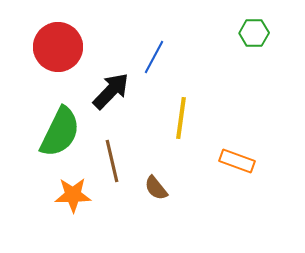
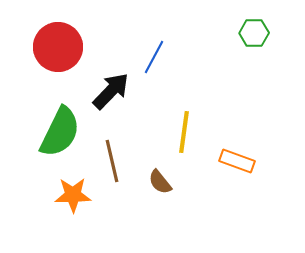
yellow line: moved 3 px right, 14 px down
brown semicircle: moved 4 px right, 6 px up
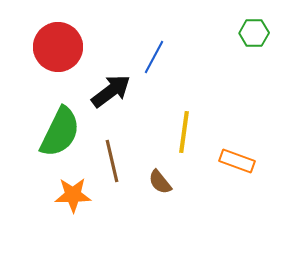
black arrow: rotated 9 degrees clockwise
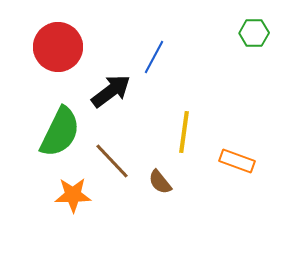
brown line: rotated 30 degrees counterclockwise
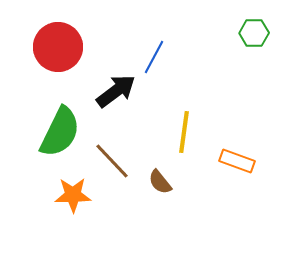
black arrow: moved 5 px right
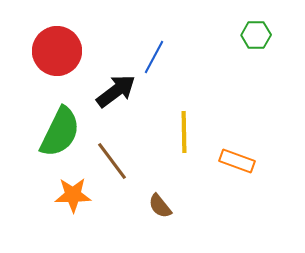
green hexagon: moved 2 px right, 2 px down
red circle: moved 1 px left, 4 px down
yellow line: rotated 9 degrees counterclockwise
brown line: rotated 6 degrees clockwise
brown semicircle: moved 24 px down
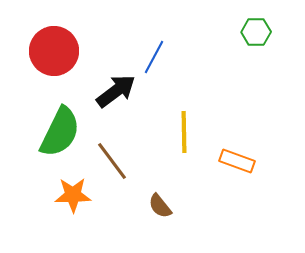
green hexagon: moved 3 px up
red circle: moved 3 px left
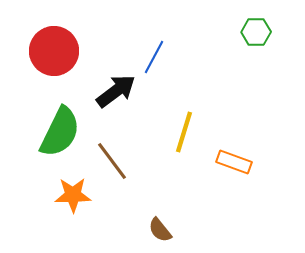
yellow line: rotated 18 degrees clockwise
orange rectangle: moved 3 px left, 1 px down
brown semicircle: moved 24 px down
